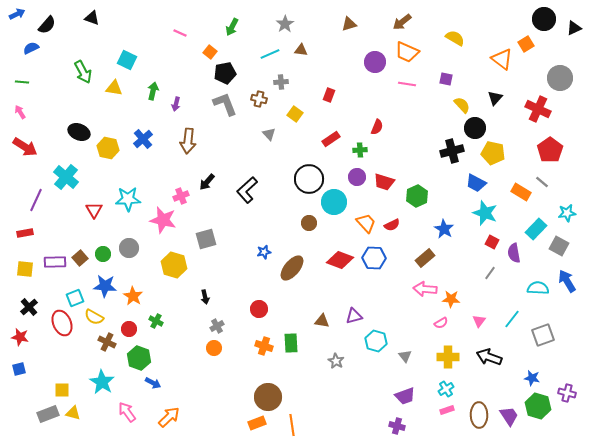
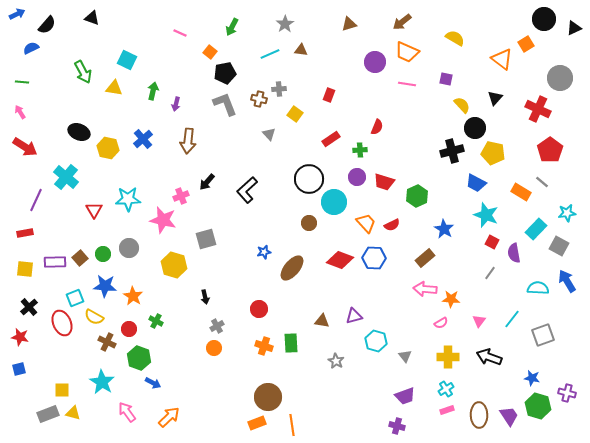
gray cross at (281, 82): moved 2 px left, 7 px down
cyan star at (485, 213): moved 1 px right, 2 px down
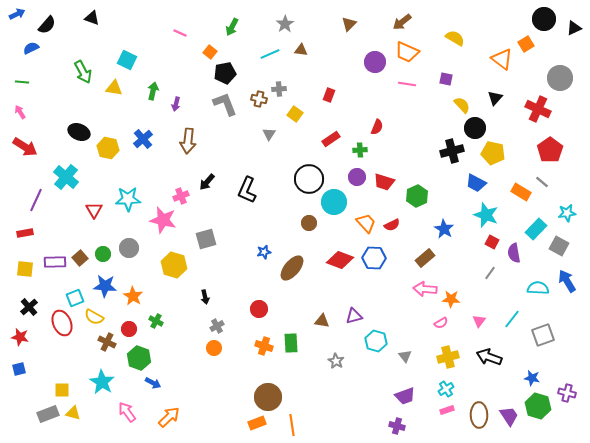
brown triangle at (349, 24): rotated 28 degrees counterclockwise
gray triangle at (269, 134): rotated 16 degrees clockwise
black L-shape at (247, 190): rotated 24 degrees counterclockwise
yellow cross at (448, 357): rotated 15 degrees counterclockwise
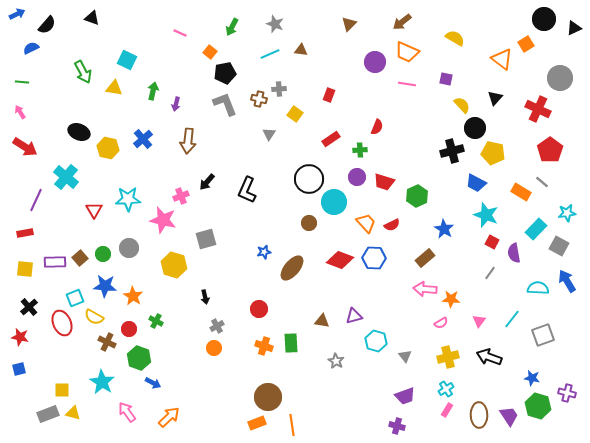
gray star at (285, 24): moved 10 px left; rotated 18 degrees counterclockwise
pink rectangle at (447, 410): rotated 40 degrees counterclockwise
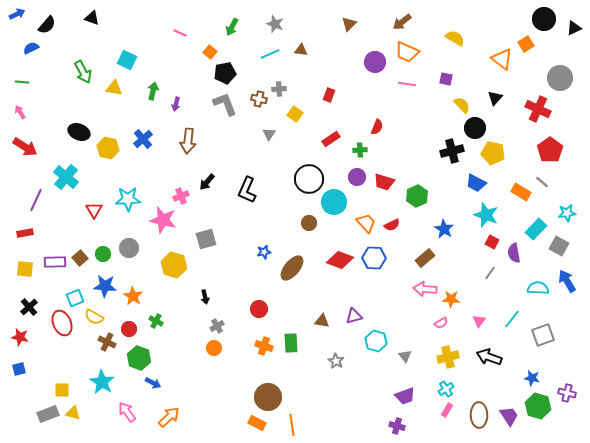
orange rectangle at (257, 423): rotated 48 degrees clockwise
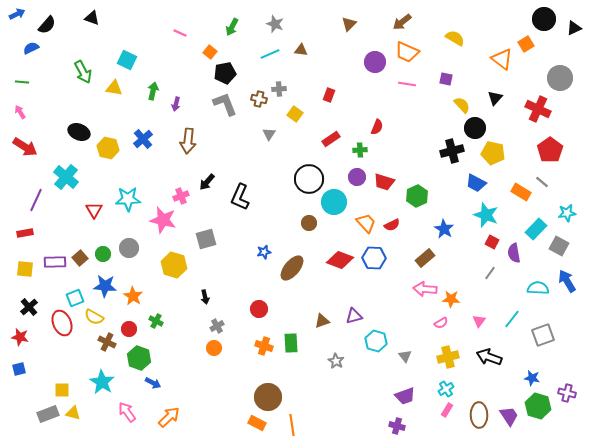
black L-shape at (247, 190): moved 7 px left, 7 px down
brown triangle at (322, 321): rotated 28 degrees counterclockwise
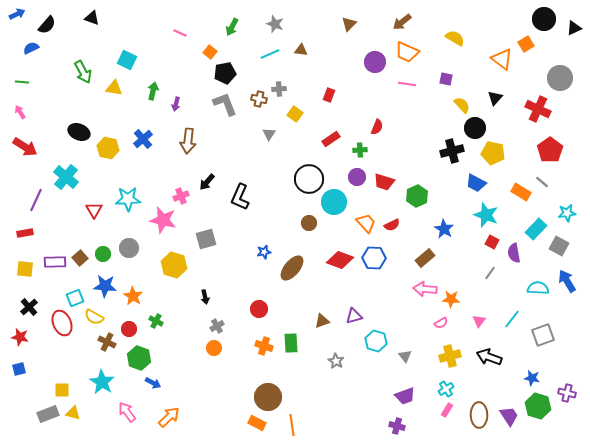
yellow cross at (448, 357): moved 2 px right, 1 px up
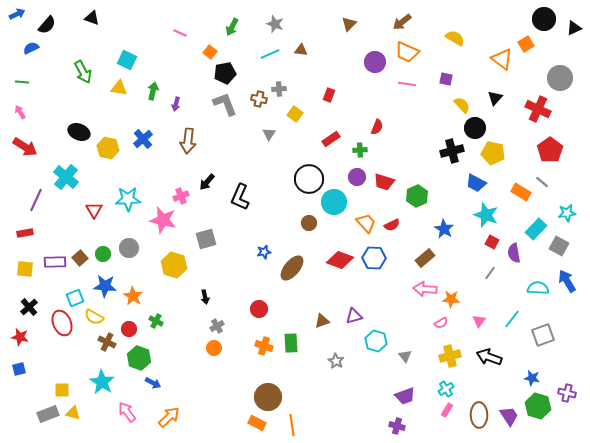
yellow triangle at (114, 88): moved 5 px right
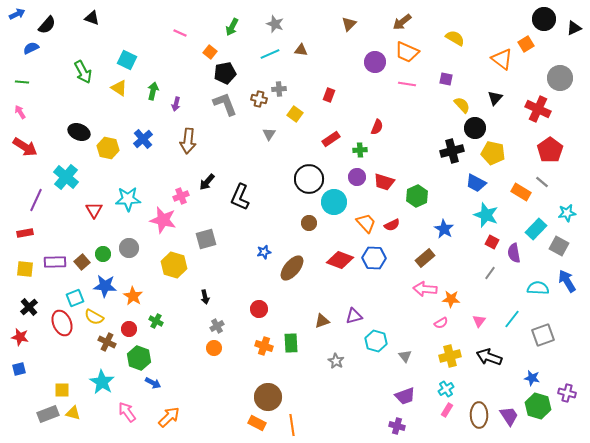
yellow triangle at (119, 88): rotated 24 degrees clockwise
brown square at (80, 258): moved 2 px right, 4 px down
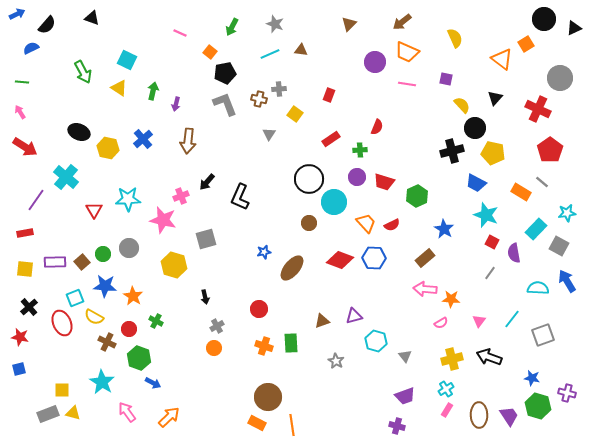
yellow semicircle at (455, 38): rotated 36 degrees clockwise
purple line at (36, 200): rotated 10 degrees clockwise
yellow cross at (450, 356): moved 2 px right, 3 px down
